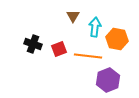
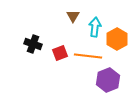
orange hexagon: rotated 20 degrees clockwise
red square: moved 1 px right, 4 px down
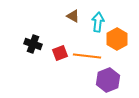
brown triangle: rotated 32 degrees counterclockwise
cyan arrow: moved 3 px right, 5 px up
orange line: moved 1 px left
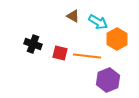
cyan arrow: rotated 114 degrees clockwise
red square: rotated 35 degrees clockwise
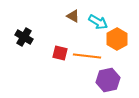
black cross: moved 9 px left, 7 px up; rotated 12 degrees clockwise
purple hexagon: rotated 10 degrees clockwise
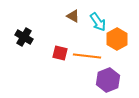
cyan arrow: rotated 24 degrees clockwise
purple hexagon: rotated 10 degrees counterclockwise
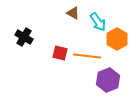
brown triangle: moved 3 px up
